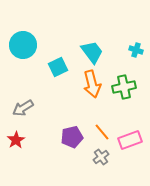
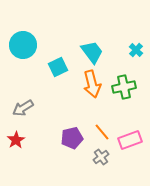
cyan cross: rotated 24 degrees clockwise
purple pentagon: moved 1 px down
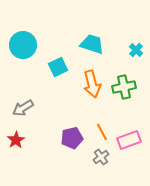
cyan trapezoid: moved 8 px up; rotated 35 degrees counterclockwise
orange line: rotated 12 degrees clockwise
pink rectangle: moved 1 px left
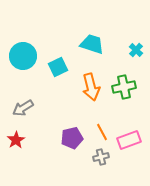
cyan circle: moved 11 px down
orange arrow: moved 1 px left, 3 px down
gray cross: rotated 21 degrees clockwise
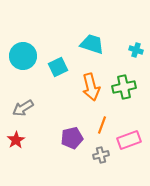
cyan cross: rotated 24 degrees counterclockwise
orange line: moved 7 px up; rotated 48 degrees clockwise
gray cross: moved 2 px up
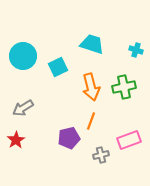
orange line: moved 11 px left, 4 px up
purple pentagon: moved 3 px left
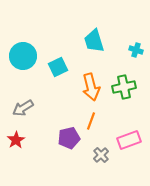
cyan trapezoid: moved 2 px right, 3 px up; rotated 125 degrees counterclockwise
gray cross: rotated 28 degrees counterclockwise
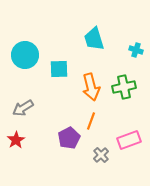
cyan trapezoid: moved 2 px up
cyan circle: moved 2 px right, 1 px up
cyan square: moved 1 px right, 2 px down; rotated 24 degrees clockwise
purple pentagon: rotated 15 degrees counterclockwise
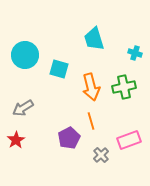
cyan cross: moved 1 px left, 3 px down
cyan square: rotated 18 degrees clockwise
orange line: rotated 36 degrees counterclockwise
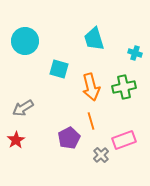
cyan circle: moved 14 px up
pink rectangle: moved 5 px left
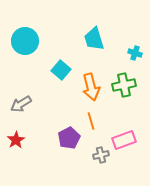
cyan square: moved 2 px right, 1 px down; rotated 24 degrees clockwise
green cross: moved 2 px up
gray arrow: moved 2 px left, 4 px up
gray cross: rotated 28 degrees clockwise
